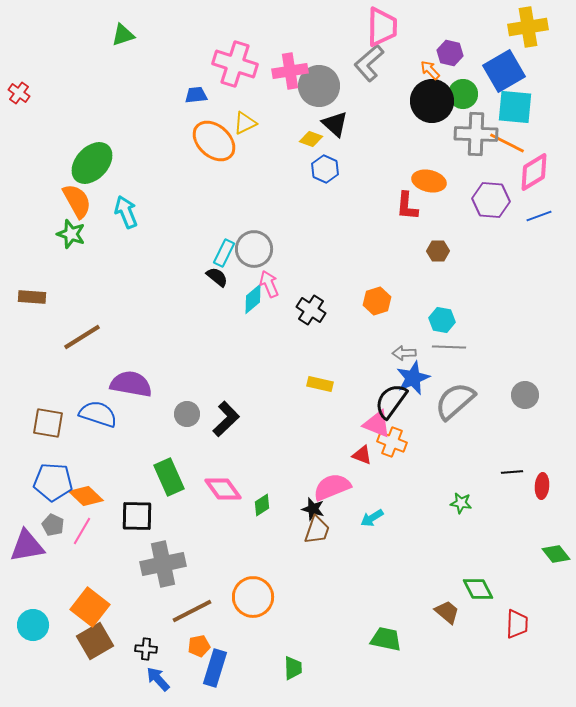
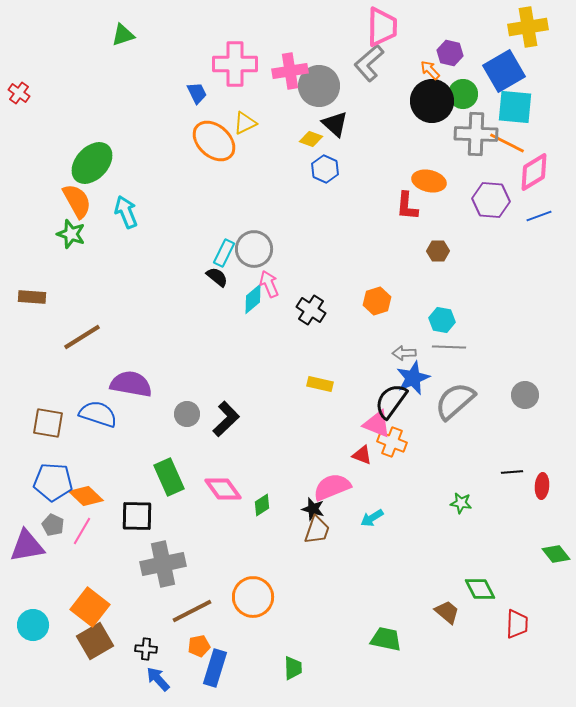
pink cross at (235, 64): rotated 18 degrees counterclockwise
blue trapezoid at (196, 95): moved 1 px right, 2 px up; rotated 70 degrees clockwise
green diamond at (478, 589): moved 2 px right
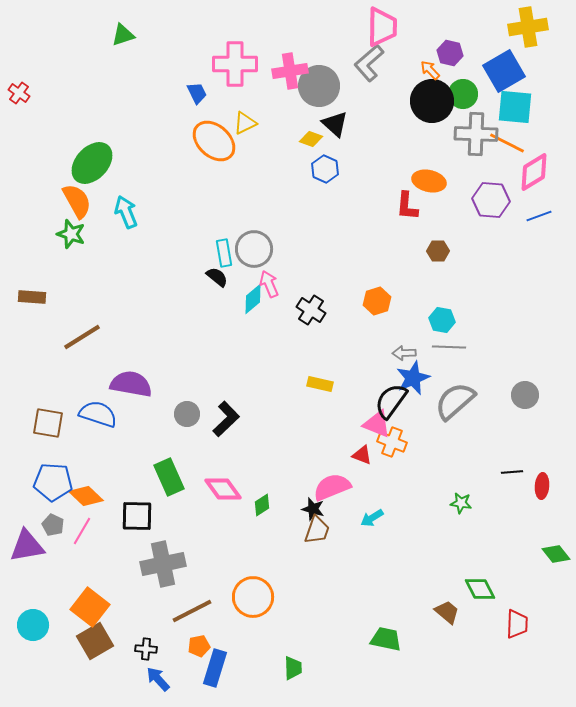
cyan rectangle at (224, 253): rotated 36 degrees counterclockwise
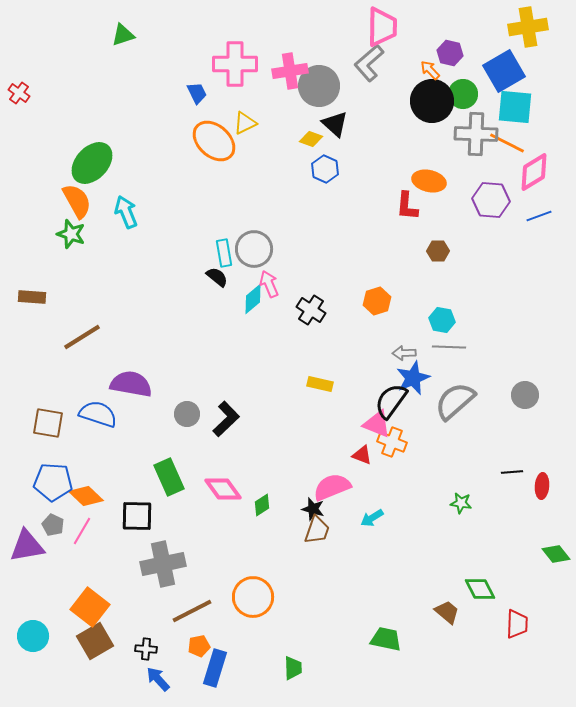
cyan circle at (33, 625): moved 11 px down
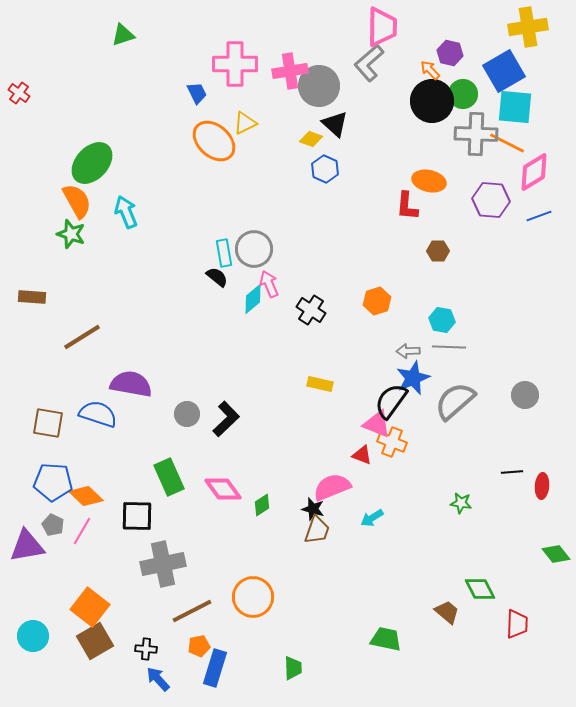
gray arrow at (404, 353): moved 4 px right, 2 px up
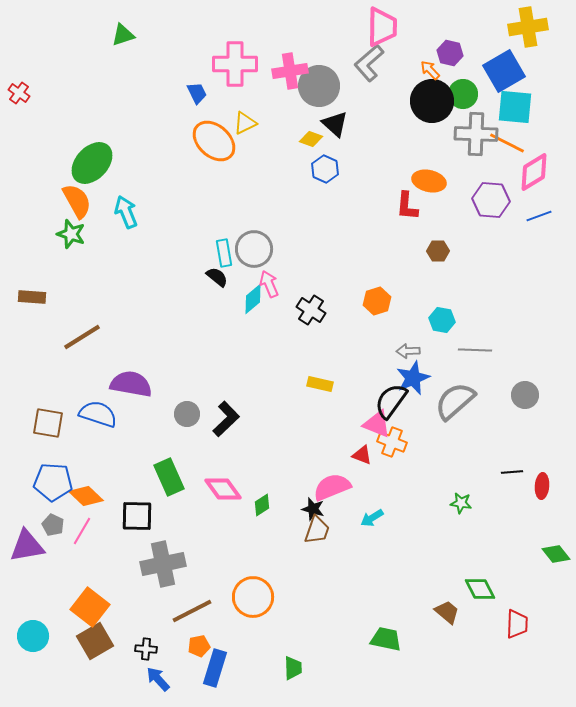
gray line at (449, 347): moved 26 px right, 3 px down
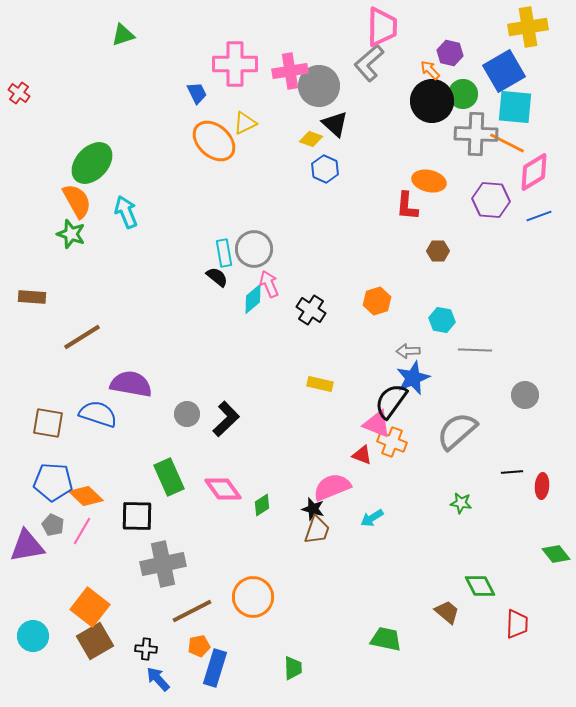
gray semicircle at (455, 401): moved 2 px right, 30 px down
green diamond at (480, 589): moved 3 px up
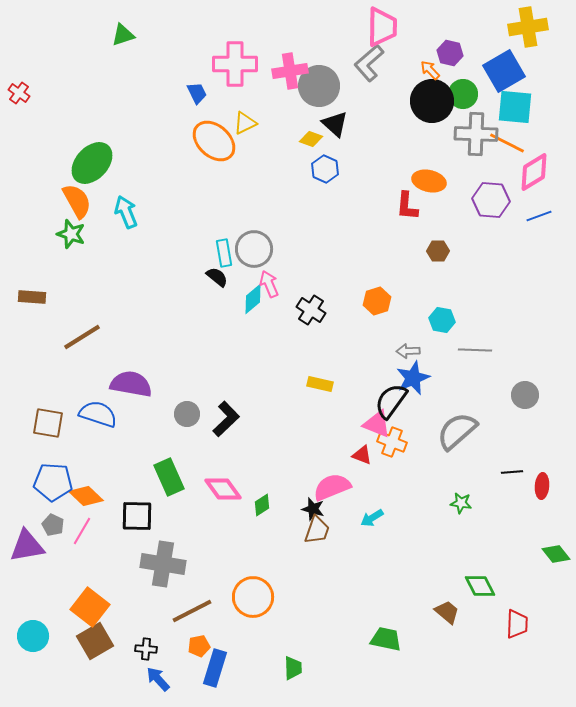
gray cross at (163, 564): rotated 21 degrees clockwise
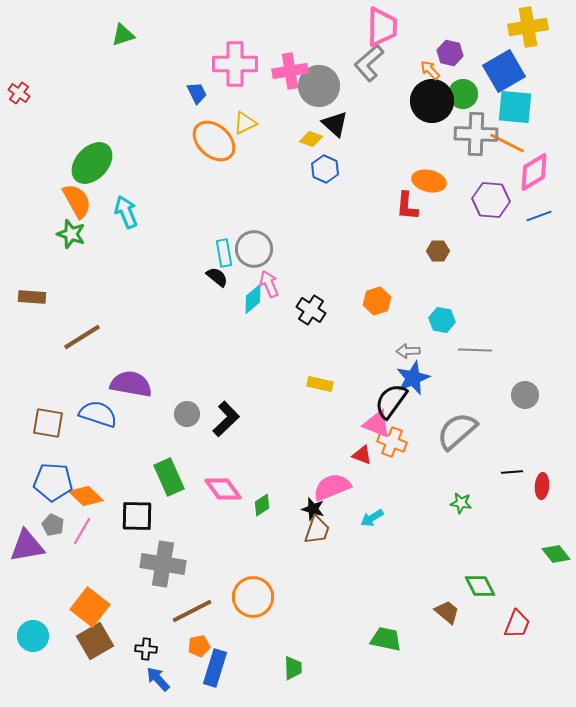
red trapezoid at (517, 624): rotated 20 degrees clockwise
